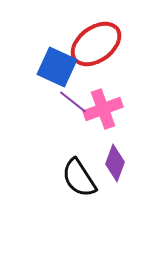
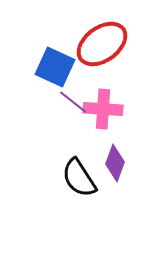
red ellipse: moved 6 px right
blue square: moved 2 px left
pink cross: rotated 24 degrees clockwise
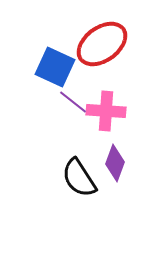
pink cross: moved 3 px right, 2 px down
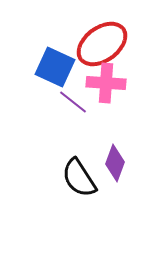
pink cross: moved 28 px up
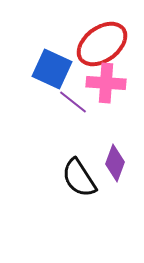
blue square: moved 3 px left, 2 px down
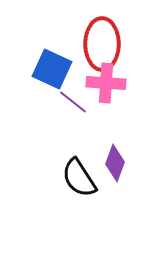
red ellipse: rotated 54 degrees counterclockwise
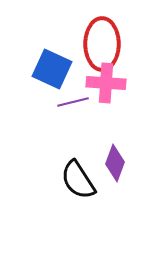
purple line: rotated 52 degrees counterclockwise
black semicircle: moved 1 px left, 2 px down
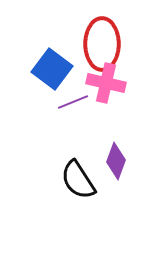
blue square: rotated 12 degrees clockwise
pink cross: rotated 9 degrees clockwise
purple line: rotated 8 degrees counterclockwise
purple diamond: moved 1 px right, 2 px up
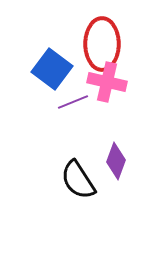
pink cross: moved 1 px right, 1 px up
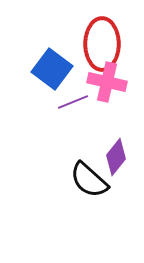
purple diamond: moved 4 px up; rotated 18 degrees clockwise
black semicircle: moved 11 px right; rotated 15 degrees counterclockwise
